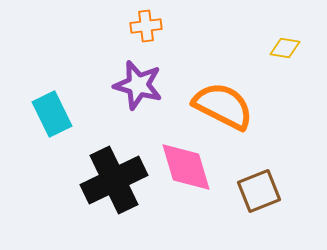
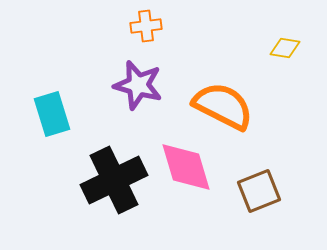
cyan rectangle: rotated 9 degrees clockwise
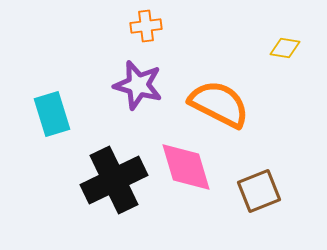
orange semicircle: moved 4 px left, 2 px up
